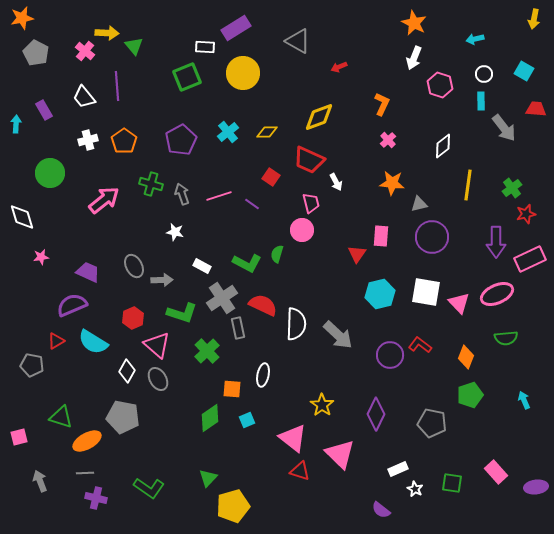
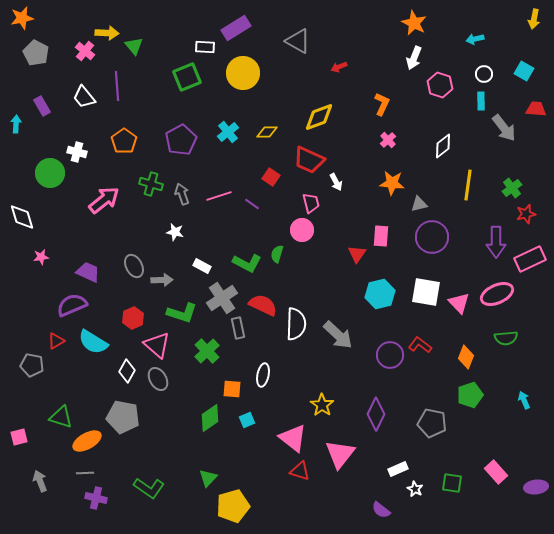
purple rectangle at (44, 110): moved 2 px left, 4 px up
white cross at (88, 140): moved 11 px left, 12 px down; rotated 30 degrees clockwise
pink triangle at (340, 454): rotated 24 degrees clockwise
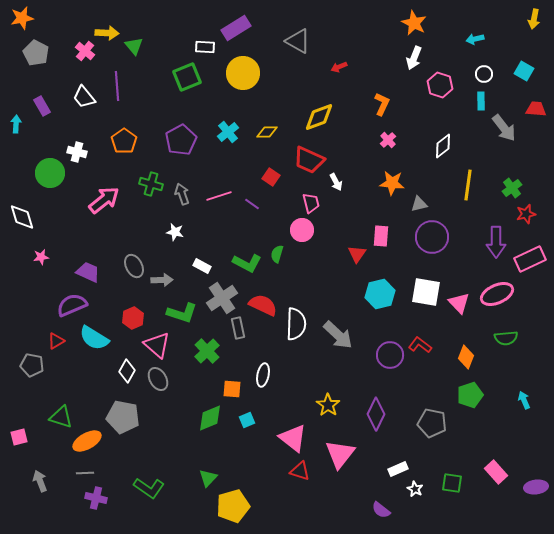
cyan semicircle at (93, 342): moved 1 px right, 4 px up
yellow star at (322, 405): moved 6 px right
green diamond at (210, 418): rotated 12 degrees clockwise
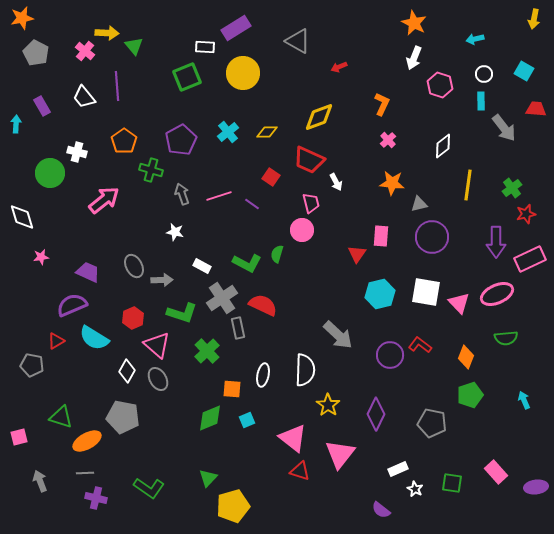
green cross at (151, 184): moved 14 px up
white semicircle at (296, 324): moved 9 px right, 46 px down
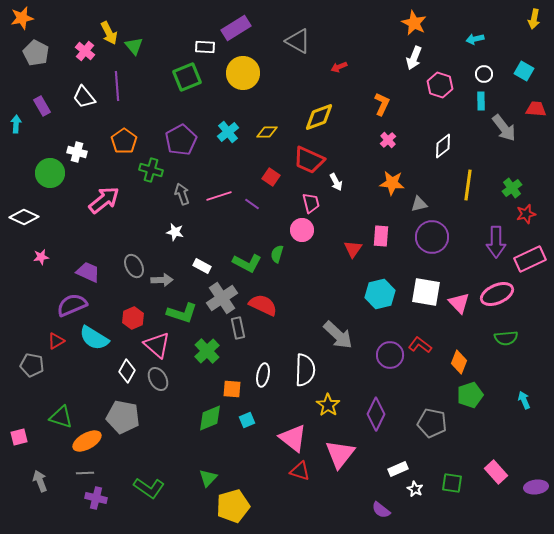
yellow arrow at (107, 33): moved 2 px right; rotated 60 degrees clockwise
white diamond at (22, 217): moved 2 px right; rotated 48 degrees counterclockwise
red triangle at (357, 254): moved 4 px left, 5 px up
orange diamond at (466, 357): moved 7 px left, 5 px down
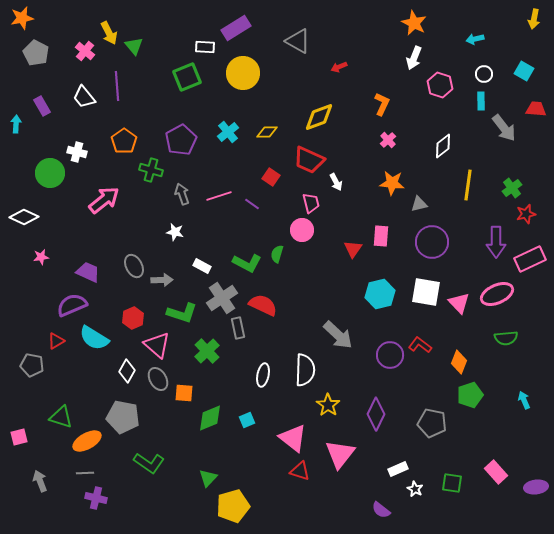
purple circle at (432, 237): moved 5 px down
orange square at (232, 389): moved 48 px left, 4 px down
green L-shape at (149, 488): moved 25 px up
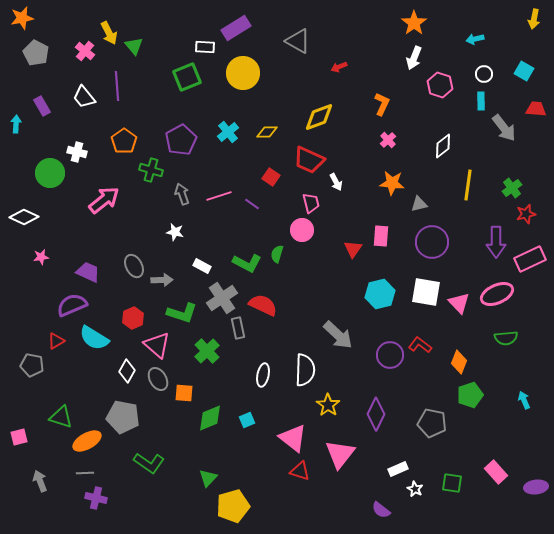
orange star at (414, 23): rotated 10 degrees clockwise
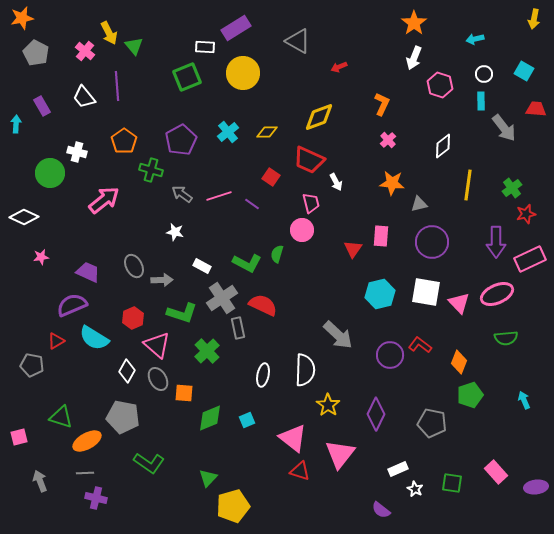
gray arrow at (182, 194): rotated 35 degrees counterclockwise
